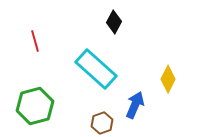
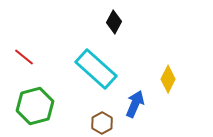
red line: moved 11 px left, 16 px down; rotated 35 degrees counterclockwise
blue arrow: moved 1 px up
brown hexagon: rotated 10 degrees counterclockwise
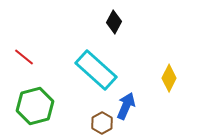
cyan rectangle: moved 1 px down
yellow diamond: moved 1 px right, 1 px up
blue arrow: moved 9 px left, 2 px down
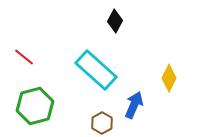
black diamond: moved 1 px right, 1 px up
blue arrow: moved 8 px right, 1 px up
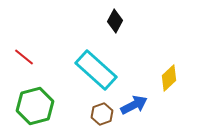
yellow diamond: rotated 20 degrees clockwise
blue arrow: rotated 40 degrees clockwise
brown hexagon: moved 9 px up; rotated 10 degrees clockwise
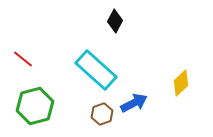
red line: moved 1 px left, 2 px down
yellow diamond: moved 12 px right, 5 px down
blue arrow: moved 2 px up
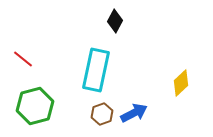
cyan rectangle: rotated 60 degrees clockwise
blue arrow: moved 10 px down
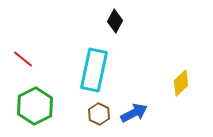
cyan rectangle: moved 2 px left
green hexagon: rotated 12 degrees counterclockwise
brown hexagon: moved 3 px left; rotated 15 degrees counterclockwise
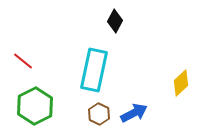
red line: moved 2 px down
